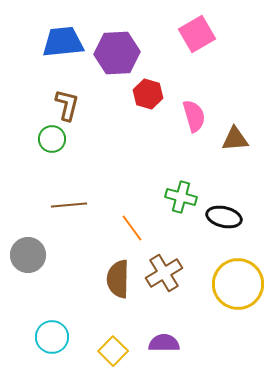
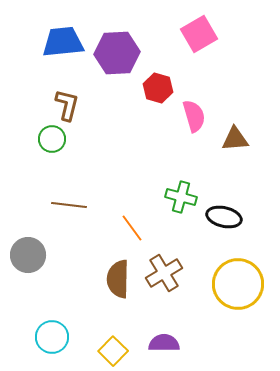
pink square: moved 2 px right
red hexagon: moved 10 px right, 6 px up
brown line: rotated 12 degrees clockwise
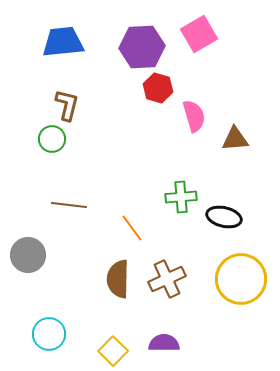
purple hexagon: moved 25 px right, 6 px up
green cross: rotated 20 degrees counterclockwise
brown cross: moved 3 px right, 6 px down; rotated 6 degrees clockwise
yellow circle: moved 3 px right, 5 px up
cyan circle: moved 3 px left, 3 px up
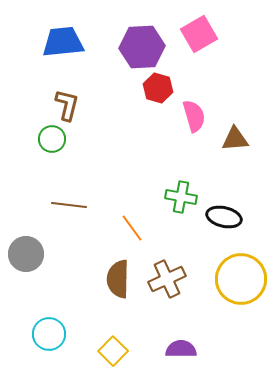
green cross: rotated 16 degrees clockwise
gray circle: moved 2 px left, 1 px up
purple semicircle: moved 17 px right, 6 px down
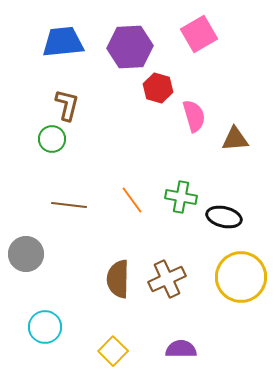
purple hexagon: moved 12 px left
orange line: moved 28 px up
yellow circle: moved 2 px up
cyan circle: moved 4 px left, 7 px up
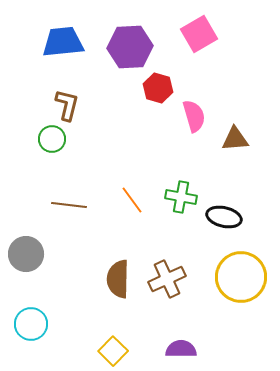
cyan circle: moved 14 px left, 3 px up
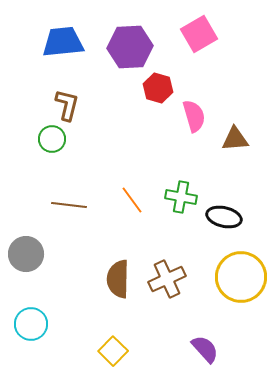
purple semicircle: moved 24 px right; rotated 48 degrees clockwise
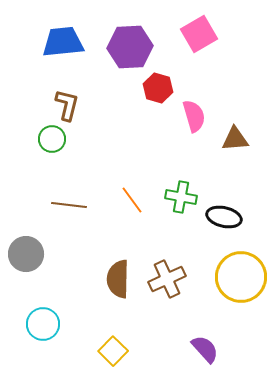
cyan circle: moved 12 px right
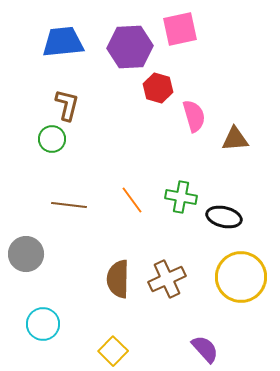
pink square: moved 19 px left, 5 px up; rotated 18 degrees clockwise
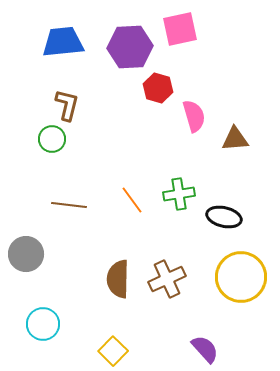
green cross: moved 2 px left, 3 px up; rotated 20 degrees counterclockwise
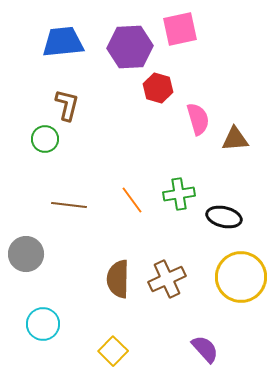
pink semicircle: moved 4 px right, 3 px down
green circle: moved 7 px left
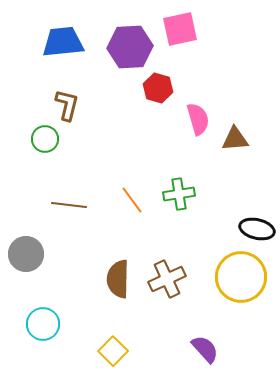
black ellipse: moved 33 px right, 12 px down
